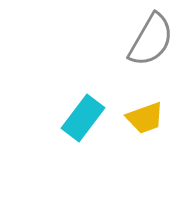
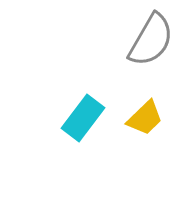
yellow trapezoid: rotated 24 degrees counterclockwise
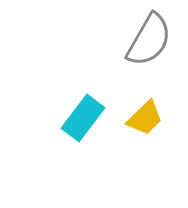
gray semicircle: moved 2 px left
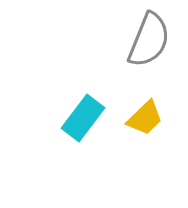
gray semicircle: rotated 8 degrees counterclockwise
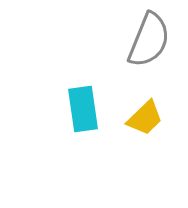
cyan rectangle: moved 9 px up; rotated 45 degrees counterclockwise
